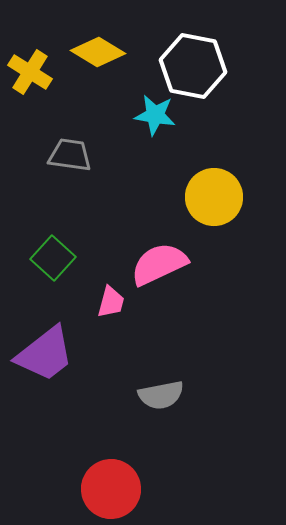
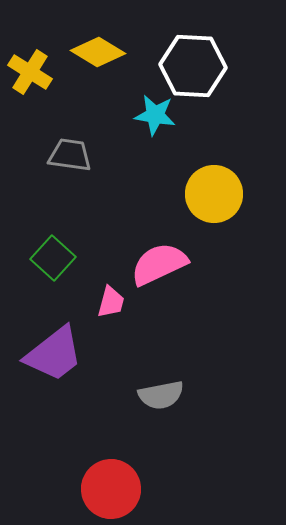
white hexagon: rotated 8 degrees counterclockwise
yellow circle: moved 3 px up
purple trapezoid: moved 9 px right
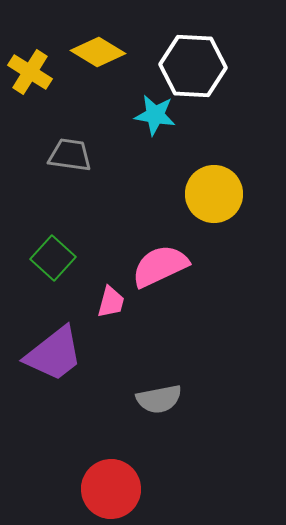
pink semicircle: moved 1 px right, 2 px down
gray semicircle: moved 2 px left, 4 px down
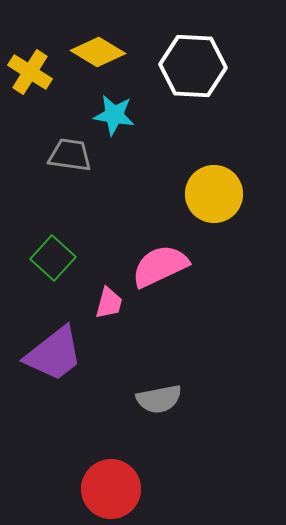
cyan star: moved 41 px left
pink trapezoid: moved 2 px left, 1 px down
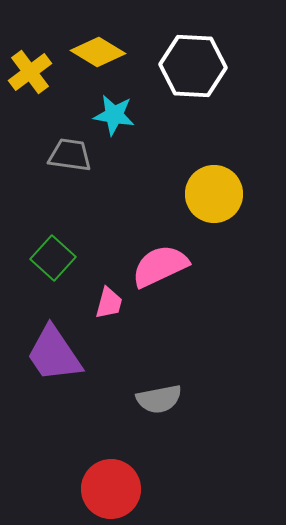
yellow cross: rotated 21 degrees clockwise
purple trapezoid: rotated 94 degrees clockwise
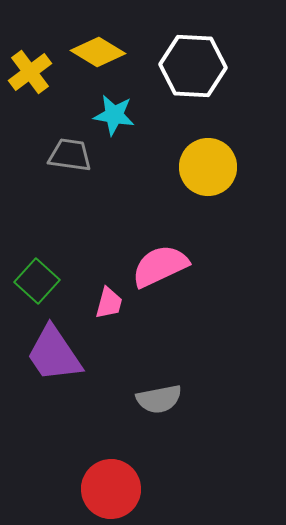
yellow circle: moved 6 px left, 27 px up
green square: moved 16 px left, 23 px down
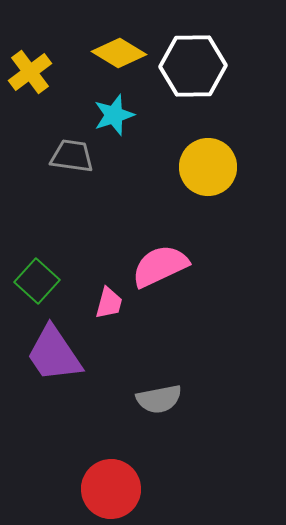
yellow diamond: moved 21 px right, 1 px down
white hexagon: rotated 4 degrees counterclockwise
cyan star: rotated 27 degrees counterclockwise
gray trapezoid: moved 2 px right, 1 px down
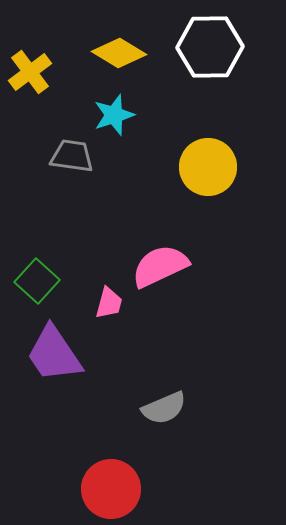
white hexagon: moved 17 px right, 19 px up
gray semicircle: moved 5 px right, 9 px down; rotated 12 degrees counterclockwise
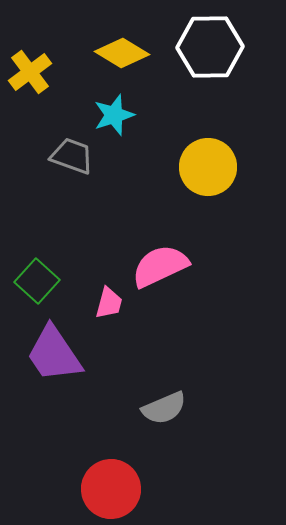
yellow diamond: moved 3 px right
gray trapezoid: rotated 12 degrees clockwise
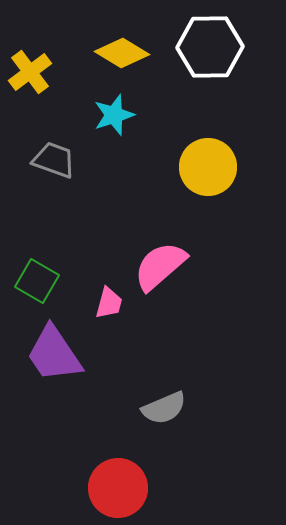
gray trapezoid: moved 18 px left, 4 px down
pink semicircle: rotated 16 degrees counterclockwise
green square: rotated 12 degrees counterclockwise
red circle: moved 7 px right, 1 px up
